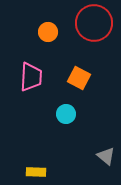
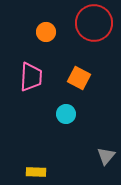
orange circle: moved 2 px left
gray triangle: rotated 30 degrees clockwise
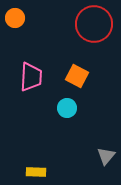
red circle: moved 1 px down
orange circle: moved 31 px left, 14 px up
orange square: moved 2 px left, 2 px up
cyan circle: moved 1 px right, 6 px up
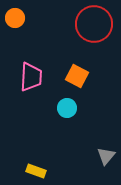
yellow rectangle: moved 1 px up; rotated 18 degrees clockwise
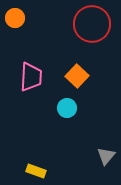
red circle: moved 2 px left
orange square: rotated 15 degrees clockwise
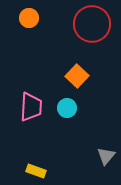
orange circle: moved 14 px right
pink trapezoid: moved 30 px down
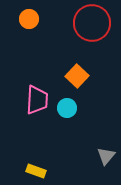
orange circle: moved 1 px down
red circle: moved 1 px up
pink trapezoid: moved 6 px right, 7 px up
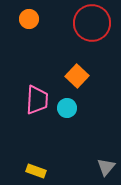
gray triangle: moved 11 px down
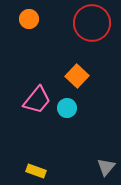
pink trapezoid: rotated 36 degrees clockwise
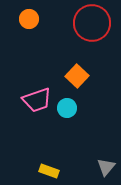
pink trapezoid: rotated 32 degrees clockwise
yellow rectangle: moved 13 px right
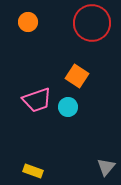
orange circle: moved 1 px left, 3 px down
orange square: rotated 10 degrees counterclockwise
cyan circle: moved 1 px right, 1 px up
yellow rectangle: moved 16 px left
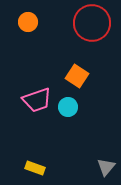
yellow rectangle: moved 2 px right, 3 px up
